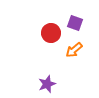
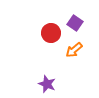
purple square: rotated 14 degrees clockwise
purple star: rotated 30 degrees counterclockwise
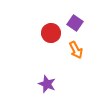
orange arrow: moved 2 px right; rotated 78 degrees counterclockwise
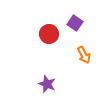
red circle: moved 2 px left, 1 px down
orange arrow: moved 8 px right, 5 px down
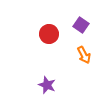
purple square: moved 6 px right, 2 px down
purple star: moved 1 px down
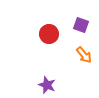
purple square: rotated 14 degrees counterclockwise
orange arrow: rotated 12 degrees counterclockwise
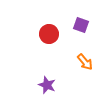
orange arrow: moved 1 px right, 7 px down
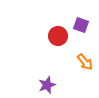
red circle: moved 9 px right, 2 px down
purple star: rotated 30 degrees clockwise
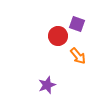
purple square: moved 4 px left, 1 px up
orange arrow: moved 7 px left, 6 px up
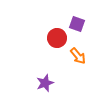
red circle: moved 1 px left, 2 px down
purple star: moved 2 px left, 2 px up
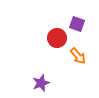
purple star: moved 4 px left
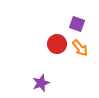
red circle: moved 6 px down
orange arrow: moved 2 px right, 8 px up
